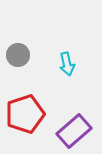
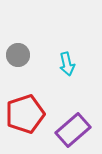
purple rectangle: moved 1 px left, 1 px up
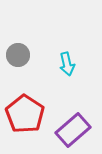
red pentagon: rotated 21 degrees counterclockwise
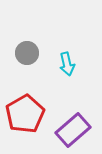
gray circle: moved 9 px right, 2 px up
red pentagon: rotated 9 degrees clockwise
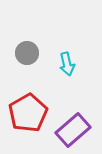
red pentagon: moved 3 px right, 1 px up
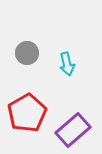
red pentagon: moved 1 px left
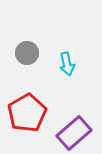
purple rectangle: moved 1 px right, 3 px down
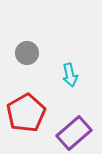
cyan arrow: moved 3 px right, 11 px down
red pentagon: moved 1 px left
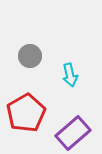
gray circle: moved 3 px right, 3 px down
purple rectangle: moved 1 px left
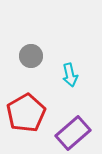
gray circle: moved 1 px right
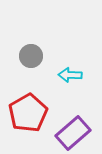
cyan arrow: rotated 105 degrees clockwise
red pentagon: moved 2 px right
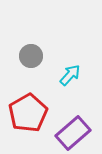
cyan arrow: rotated 130 degrees clockwise
